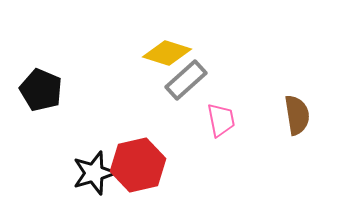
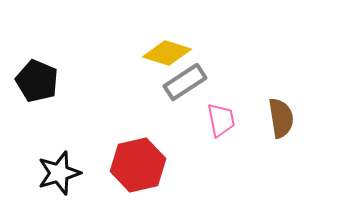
gray rectangle: moved 1 px left, 2 px down; rotated 9 degrees clockwise
black pentagon: moved 4 px left, 9 px up
brown semicircle: moved 16 px left, 3 px down
black star: moved 35 px left
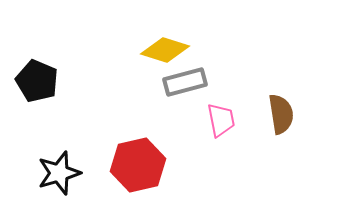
yellow diamond: moved 2 px left, 3 px up
gray rectangle: rotated 18 degrees clockwise
brown semicircle: moved 4 px up
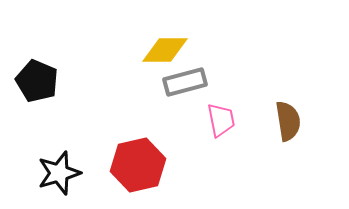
yellow diamond: rotated 18 degrees counterclockwise
brown semicircle: moved 7 px right, 7 px down
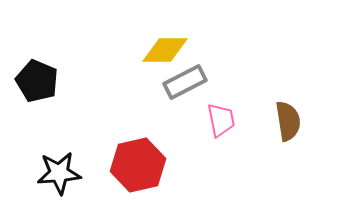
gray rectangle: rotated 12 degrees counterclockwise
black star: rotated 12 degrees clockwise
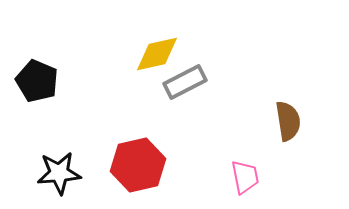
yellow diamond: moved 8 px left, 4 px down; rotated 12 degrees counterclockwise
pink trapezoid: moved 24 px right, 57 px down
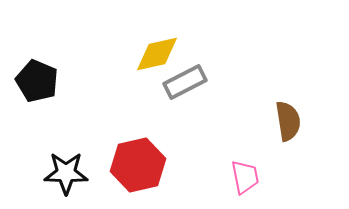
black star: moved 7 px right; rotated 6 degrees clockwise
